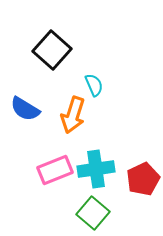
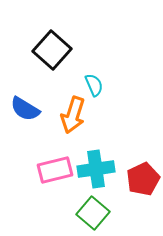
pink rectangle: rotated 8 degrees clockwise
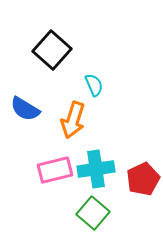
orange arrow: moved 5 px down
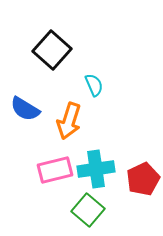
orange arrow: moved 4 px left, 1 px down
green square: moved 5 px left, 3 px up
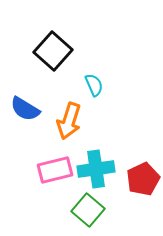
black square: moved 1 px right, 1 px down
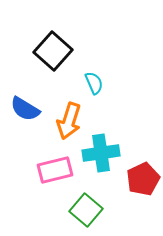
cyan semicircle: moved 2 px up
cyan cross: moved 5 px right, 16 px up
green square: moved 2 px left
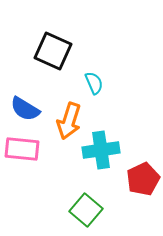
black square: rotated 18 degrees counterclockwise
cyan cross: moved 3 px up
pink rectangle: moved 33 px left, 21 px up; rotated 20 degrees clockwise
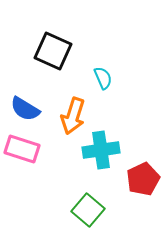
cyan semicircle: moved 9 px right, 5 px up
orange arrow: moved 4 px right, 5 px up
pink rectangle: rotated 12 degrees clockwise
green square: moved 2 px right
